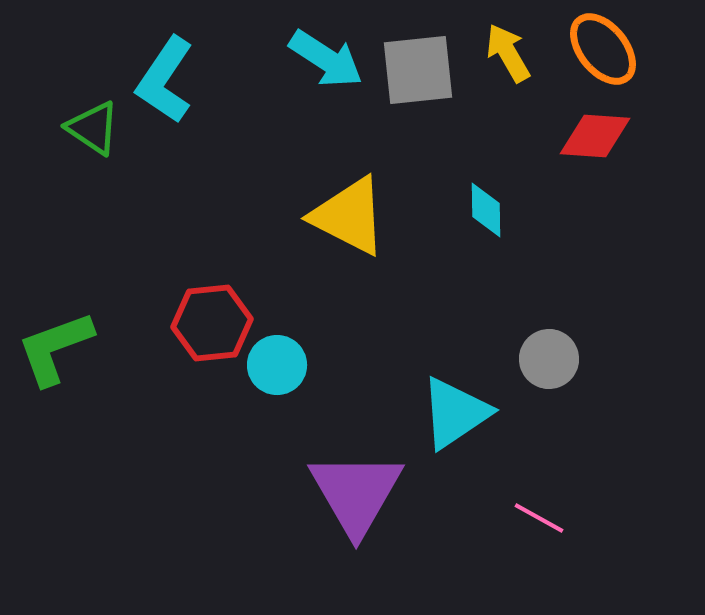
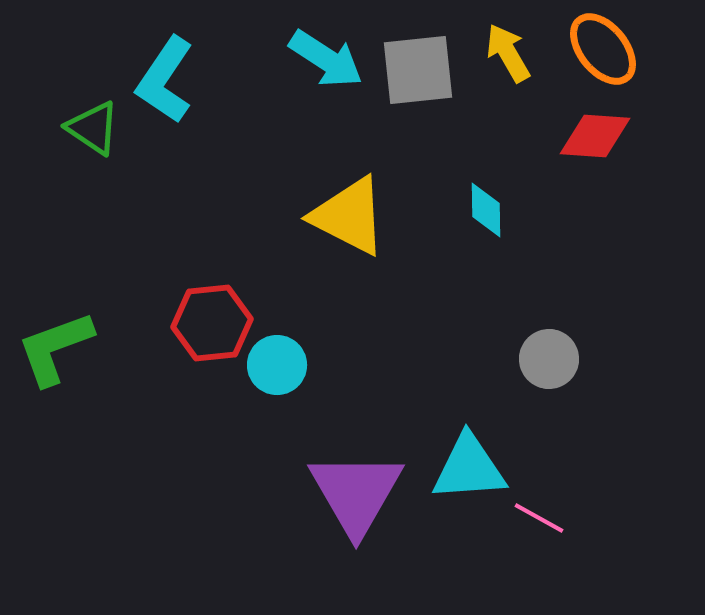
cyan triangle: moved 14 px right, 55 px down; rotated 30 degrees clockwise
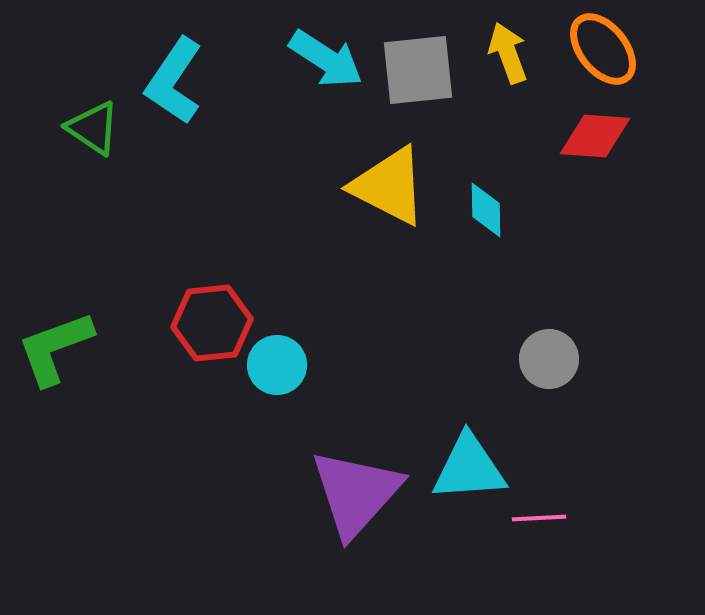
yellow arrow: rotated 10 degrees clockwise
cyan L-shape: moved 9 px right, 1 px down
yellow triangle: moved 40 px right, 30 px up
purple triangle: rotated 12 degrees clockwise
pink line: rotated 32 degrees counterclockwise
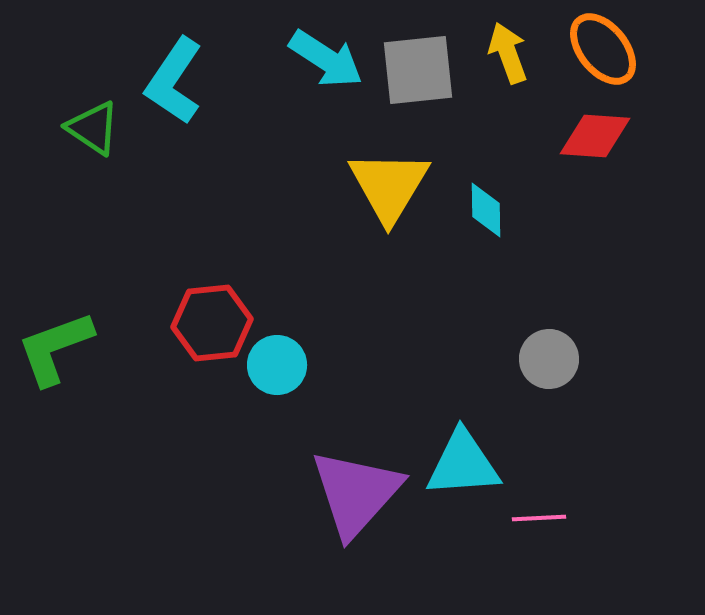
yellow triangle: rotated 34 degrees clockwise
cyan triangle: moved 6 px left, 4 px up
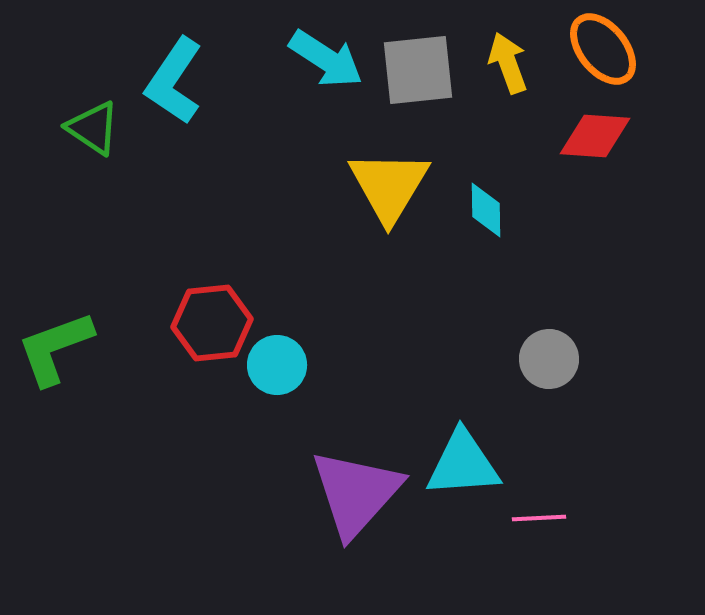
yellow arrow: moved 10 px down
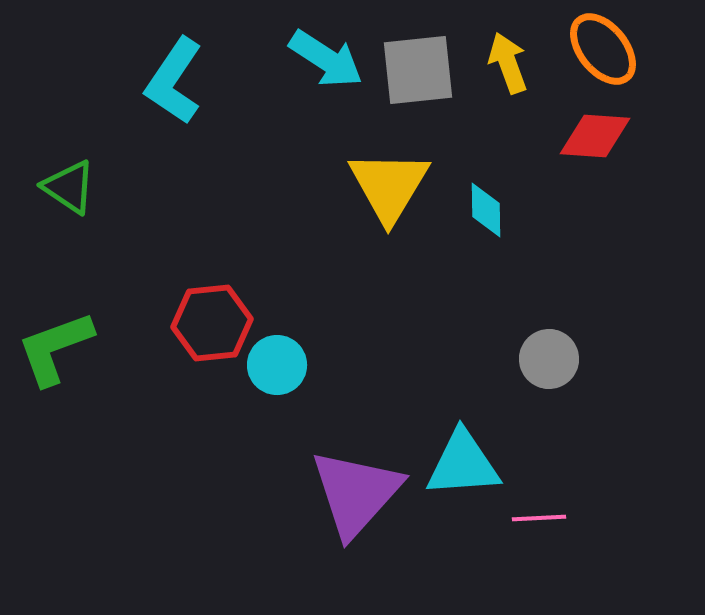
green triangle: moved 24 px left, 59 px down
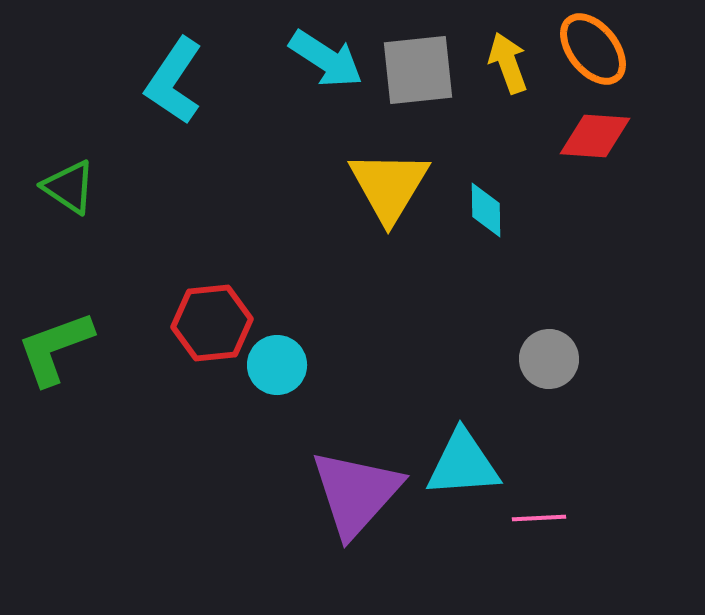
orange ellipse: moved 10 px left
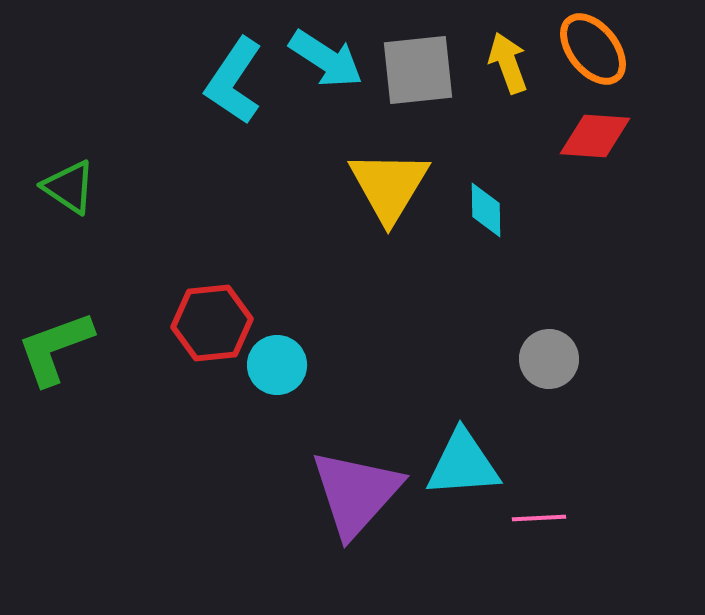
cyan L-shape: moved 60 px right
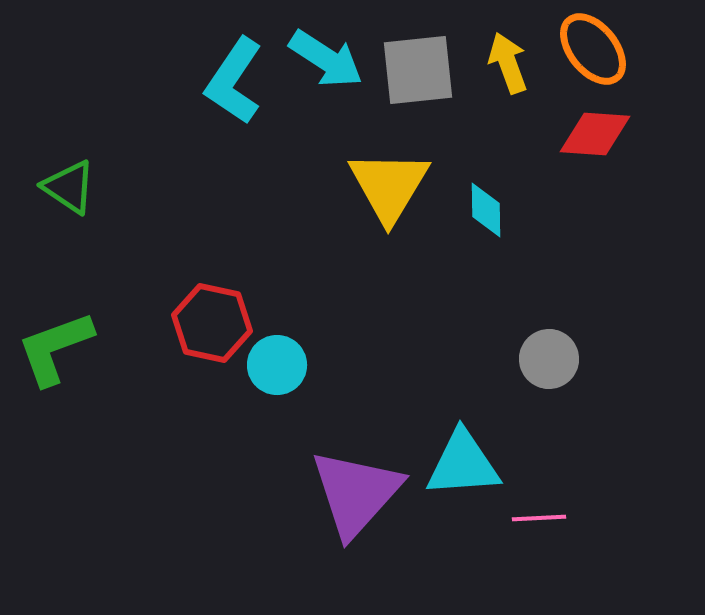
red diamond: moved 2 px up
red hexagon: rotated 18 degrees clockwise
